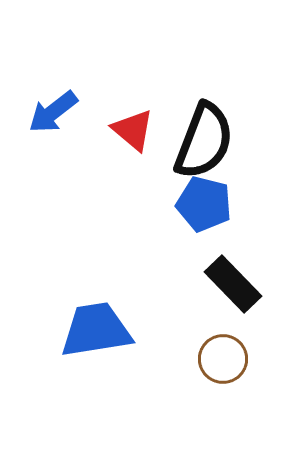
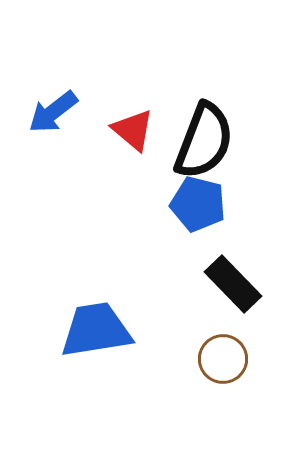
blue pentagon: moved 6 px left
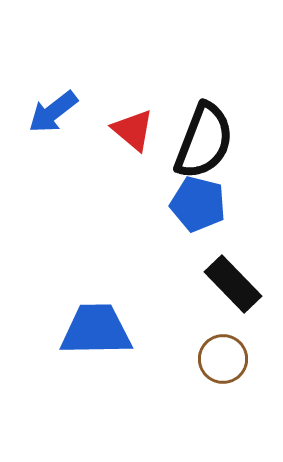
blue trapezoid: rotated 8 degrees clockwise
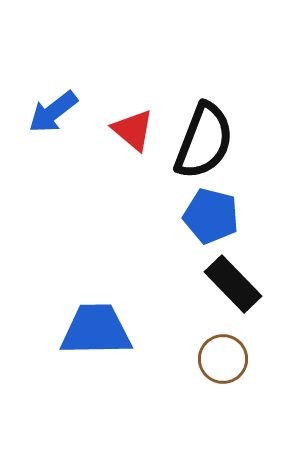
blue pentagon: moved 13 px right, 12 px down
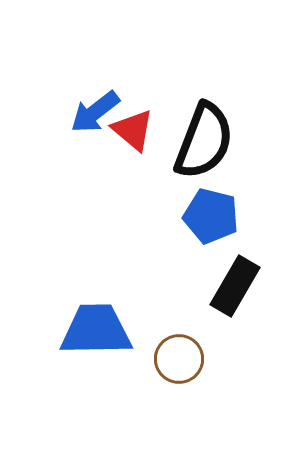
blue arrow: moved 42 px right
black rectangle: moved 2 px right, 2 px down; rotated 74 degrees clockwise
brown circle: moved 44 px left
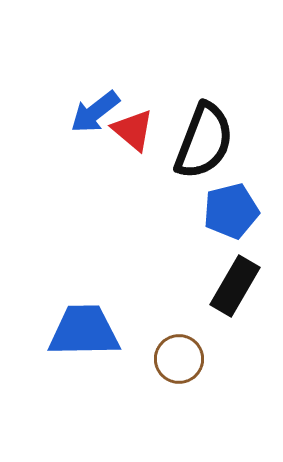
blue pentagon: moved 20 px right, 5 px up; rotated 28 degrees counterclockwise
blue trapezoid: moved 12 px left, 1 px down
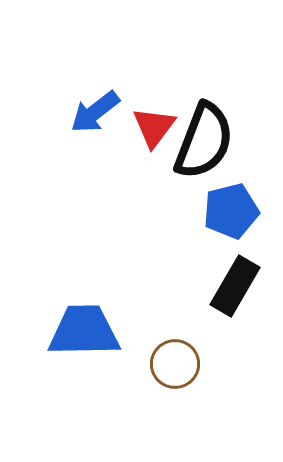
red triangle: moved 21 px right, 3 px up; rotated 27 degrees clockwise
brown circle: moved 4 px left, 5 px down
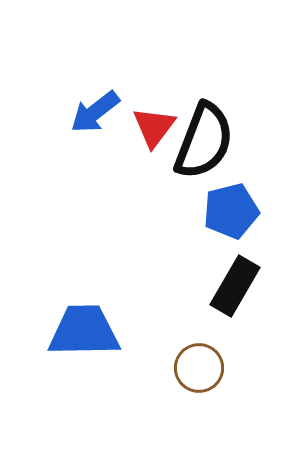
brown circle: moved 24 px right, 4 px down
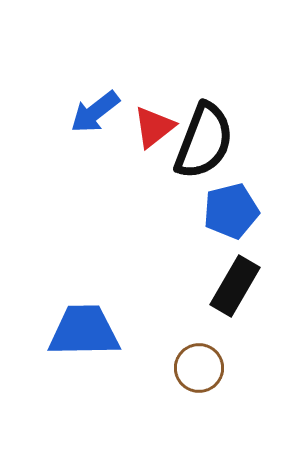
red triangle: rotated 15 degrees clockwise
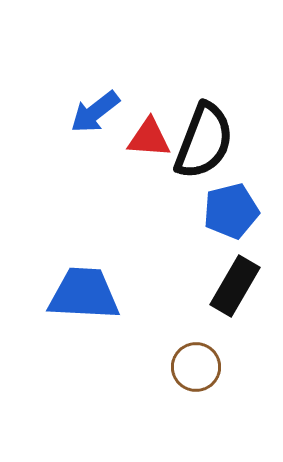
red triangle: moved 5 px left, 11 px down; rotated 42 degrees clockwise
blue trapezoid: moved 37 px up; rotated 4 degrees clockwise
brown circle: moved 3 px left, 1 px up
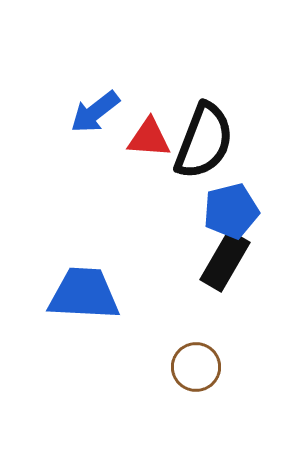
black rectangle: moved 10 px left, 25 px up
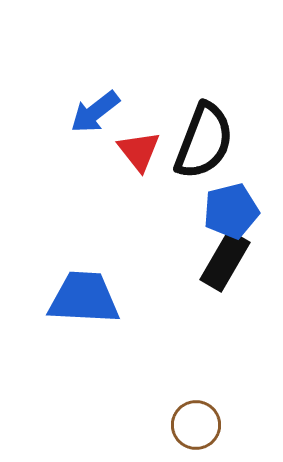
red triangle: moved 10 px left, 13 px down; rotated 48 degrees clockwise
blue trapezoid: moved 4 px down
brown circle: moved 58 px down
